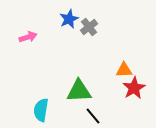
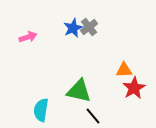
blue star: moved 4 px right, 9 px down
green triangle: rotated 16 degrees clockwise
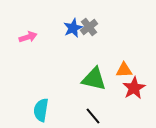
green triangle: moved 15 px right, 12 px up
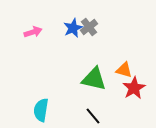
pink arrow: moved 5 px right, 5 px up
orange triangle: rotated 18 degrees clockwise
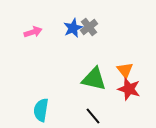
orange triangle: moved 1 px right; rotated 36 degrees clockwise
red star: moved 5 px left, 1 px down; rotated 25 degrees counterclockwise
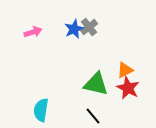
blue star: moved 1 px right, 1 px down
orange triangle: rotated 42 degrees clockwise
green triangle: moved 2 px right, 5 px down
red star: moved 1 px left, 1 px up; rotated 10 degrees clockwise
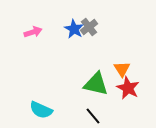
blue star: rotated 18 degrees counterclockwise
orange triangle: moved 3 px left, 1 px up; rotated 36 degrees counterclockwise
cyan semicircle: rotated 75 degrees counterclockwise
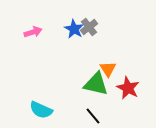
orange triangle: moved 14 px left
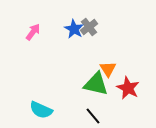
pink arrow: rotated 36 degrees counterclockwise
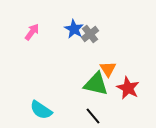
gray cross: moved 1 px right, 7 px down
pink arrow: moved 1 px left
cyan semicircle: rotated 10 degrees clockwise
